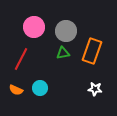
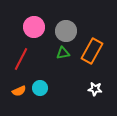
orange rectangle: rotated 10 degrees clockwise
orange semicircle: moved 3 px right, 1 px down; rotated 48 degrees counterclockwise
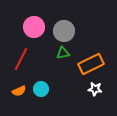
gray circle: moved 2 px left
orange rectangle: moved 1 px left, 13 px down; rotated 35 degrees clockwise
cyan circle: moved 1 px right, 1 px down
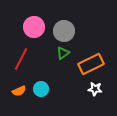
green triangle: rotated 24 degrees counterclockwise
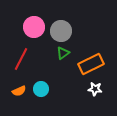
gray circle: moved 3 px left
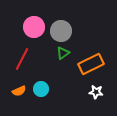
red line: moved 1 px right
white star: moved 1 px right, 3 px down
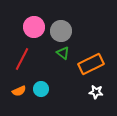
green triangle: rotated 48 degrees counterclockwise
